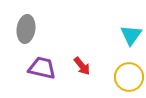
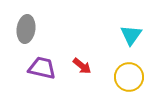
red arrow: rotated 12 degrees counterclockwise
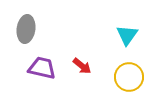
cyan triangle: moved 4 px left
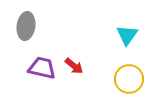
gray ellipse: moved 3 px up
red arrow: moved 8 px left
yellow circle: moved 2 px down
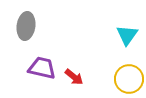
red arrow: moved 11 px down
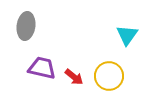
yellow circle: moved 20 px left, 3 px up
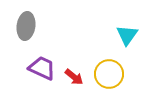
purple trapezoid: rotated 12 degrees clockwise
yellow circle: moved 2 px up
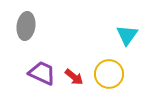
purple trapezoid: moved 5 px down
